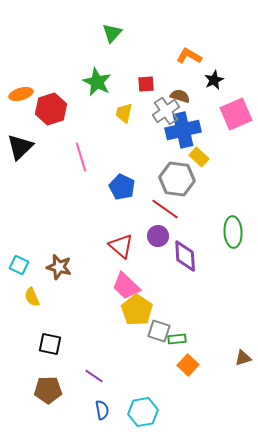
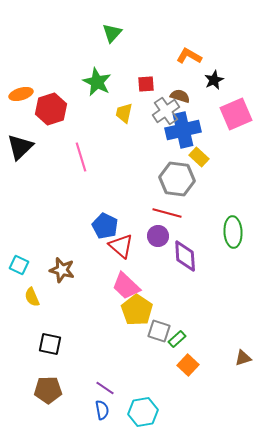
blue pentagon: moved 17 px left, 39 px down
red line: moved 2 px right, 4 px down; rotated 20 degrees counterclockwise
brown star: moved 3 px right, 3 px down
green rectangle: rotated 36 degrees counterclockwise
purple line: moved 11 px right, 12 px down
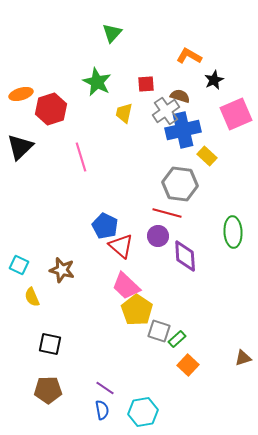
yellow rectangle: moved 8 px right, 1 px up
gray hexagon: moved 3 px right, 5 px down
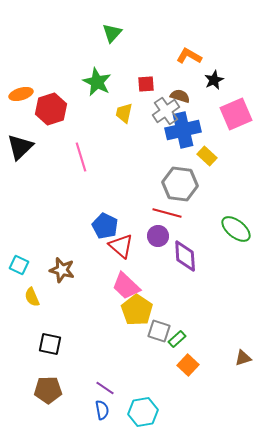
green ellipse: moved 3 px right, 3 px up; rotated 48 degrees counterclockwise
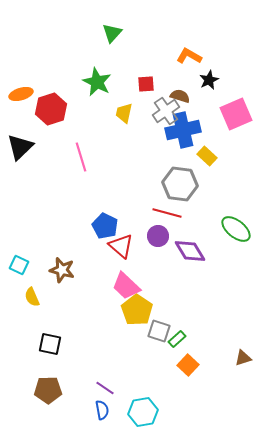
black star: moved 5 px left
purple diamond: moved 5 px right, 5 px up; rotated 28 degrees counterclockwise
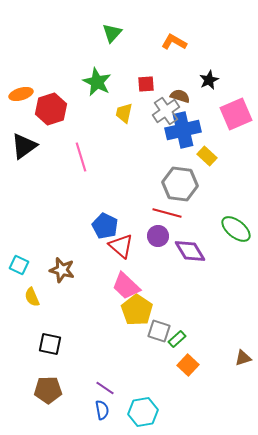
orange L-shape: moved 15 px left, 14 px up
black triangle: moved 4 px right, 1 px up; rotated 8 degrees clockwise
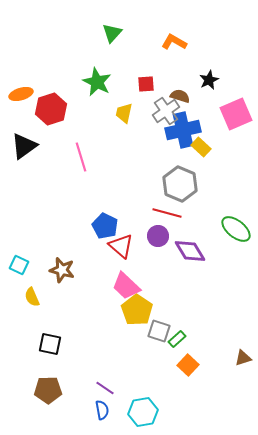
yellow rectangle: moved 6 px left, 9 px up
gray hexagon: rotated 16 degrees clockwise
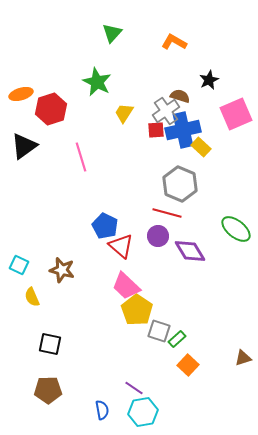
red square: moved 10 px right, 46 px down
yellow trapezoid: rotated 20 degrees clockwise
purple line: moved 29 px right
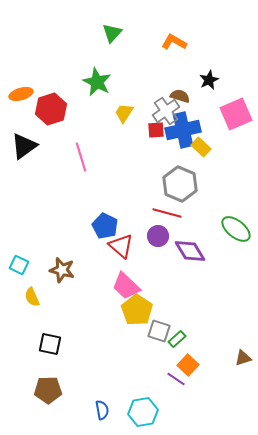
purple line: moved 42 px right, 9 px up
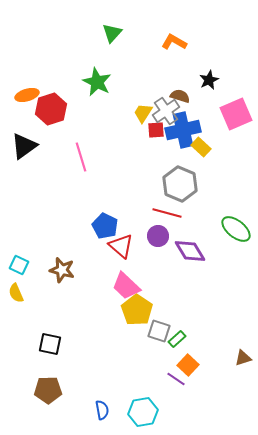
orange ellipse: moved 6 px right, 1 px down
yellow trapezoid: moved 19 px right
yellow semicircle: moved 16 px left, 4 px up
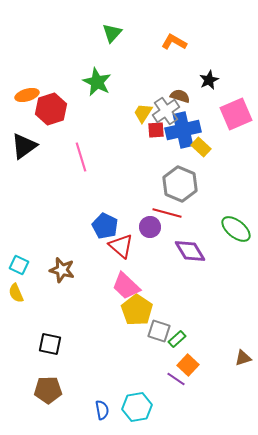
purple circle: moved 8 px left, 9 px up
cyan hexagon: moved 6 px left, 5 px up
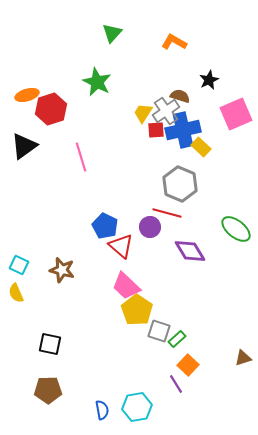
purple line: moved 5 px down; rotated 24 degrees clockwise
